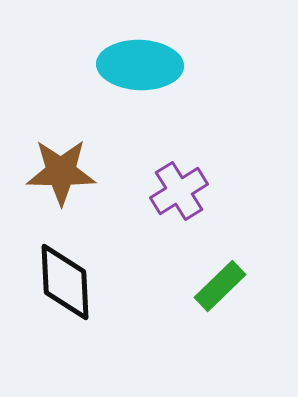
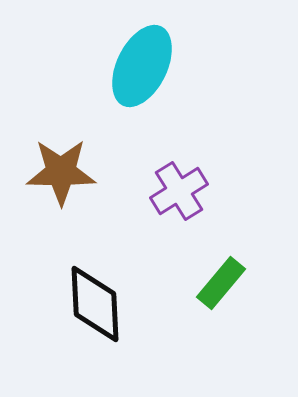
cyan ellipse: moved 2 px right, 1 px down; rotated 66 degrees counterclockwise
black diamond: moved 30 px right, 22 px down
green rectangle: moved 1 px right, 3 px up; rotated 6 degrees counterclockwise
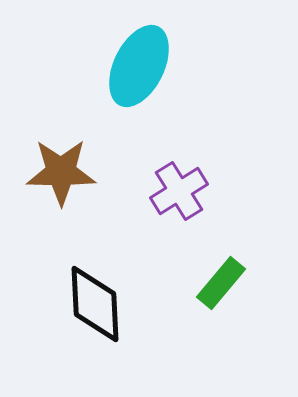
cyan ellipse: moved 3 px left
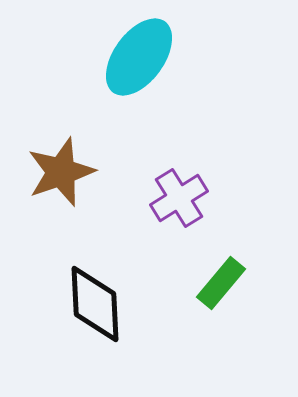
cyan ellipse: moved 9 px up; rotated 10 degrees clockwise
brown star: rotated 20 degrees counterclockwise
purple cross: moved 7 px down
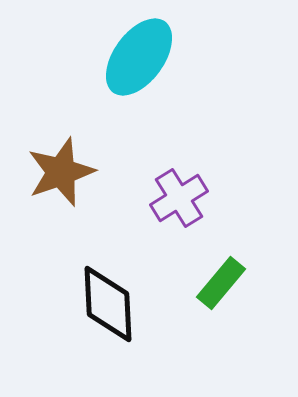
black diamond: moved 13 px right
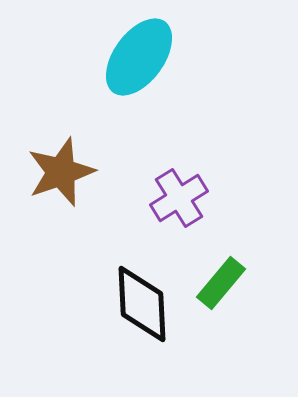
black diamond: moved 34 px right
